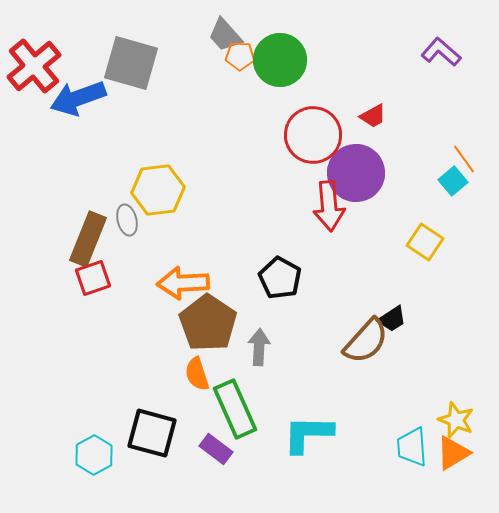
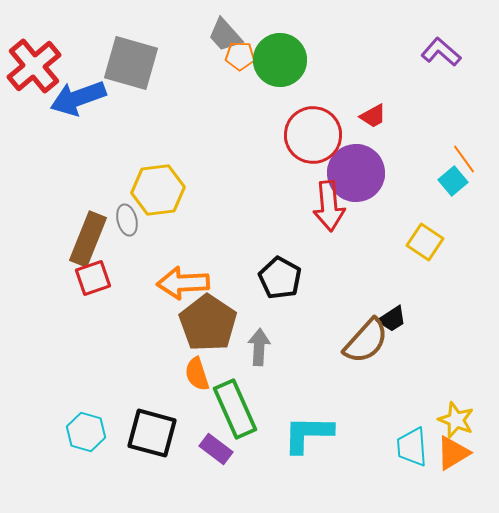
cyan hexagon: moved 8 px left, 23 px up; rotated 15 degrees counterclockwise
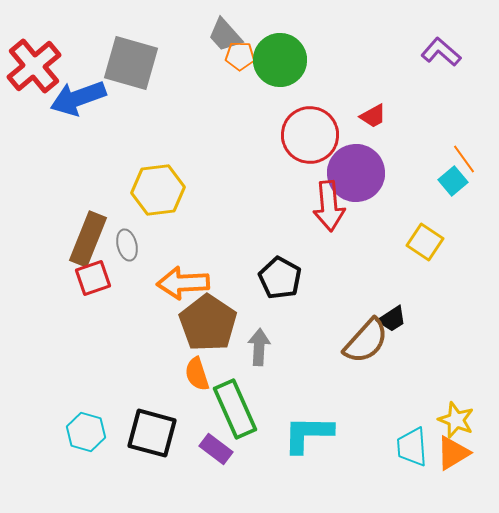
red circle: moved 3 px left
gray ellipse: moved 25 px down
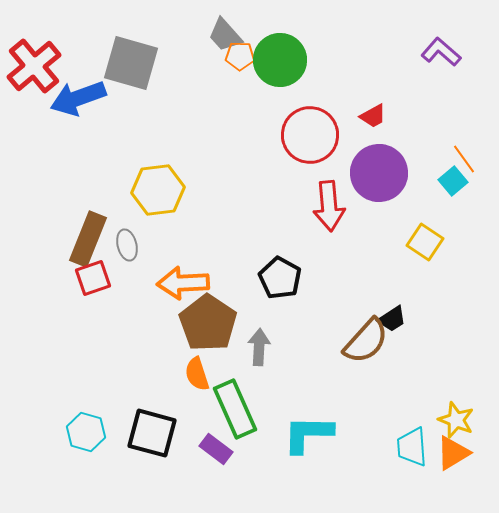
purple circle: moved 23 px right
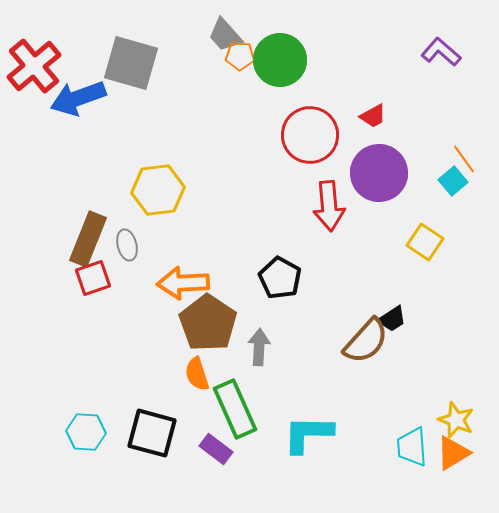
cyan hexagon: rotated 12 degrees counterclockwise
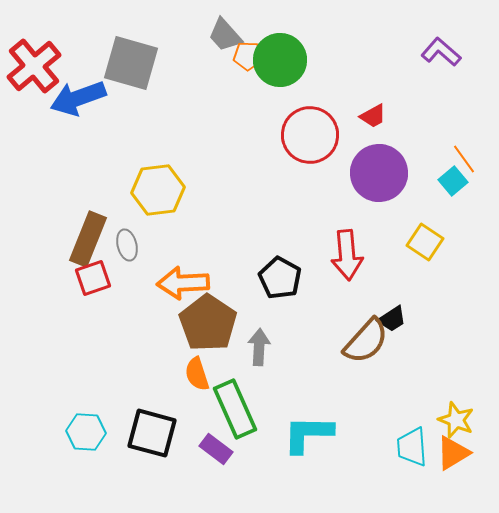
orange pentagon: moved 8 px right
red arrow: moved 18 px right, 49 px down
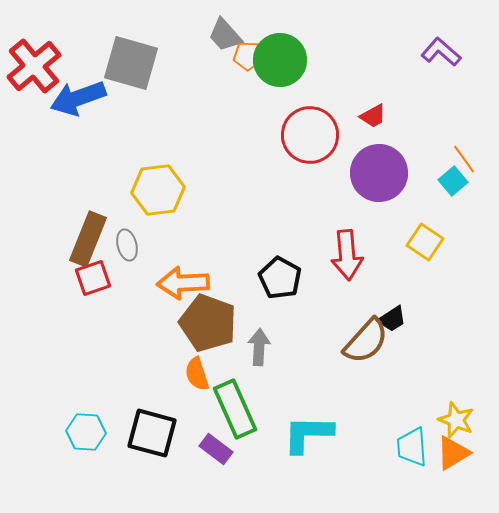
brown pentagon: rotated 14 degrees counterclockwise
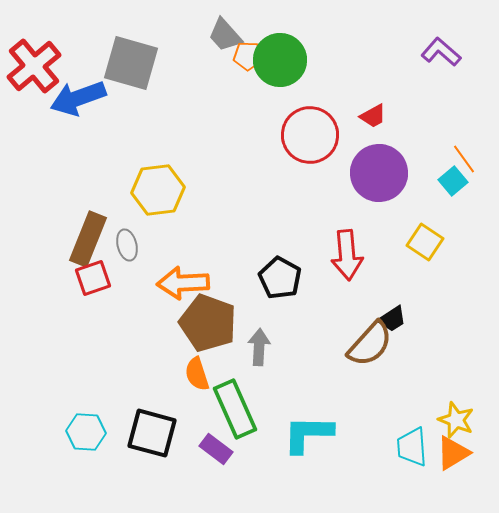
brown semicircle: moved 4 px right, 3 px down
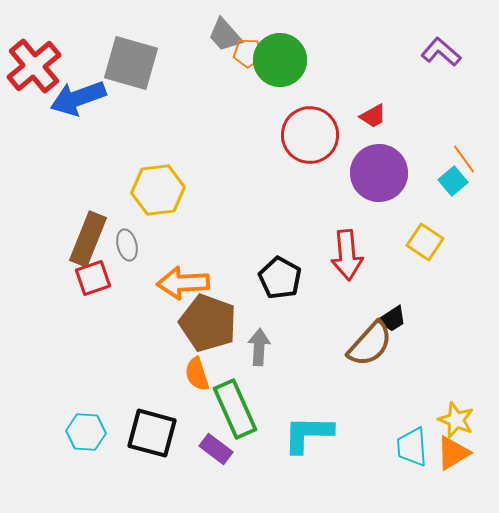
orange pentagon: moved 3 px up
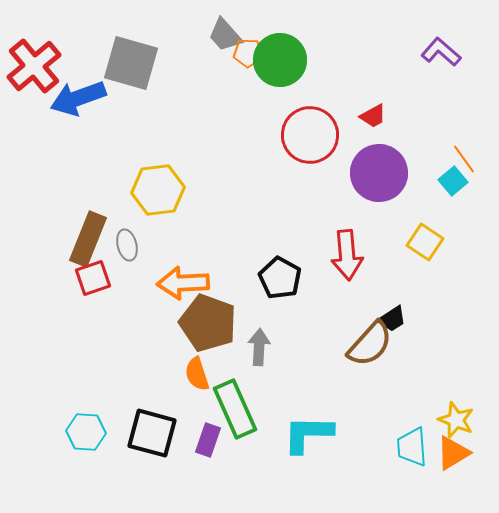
purple rectangle: moved 8 px left, 9 px up; rotated 72 degrees clockwise
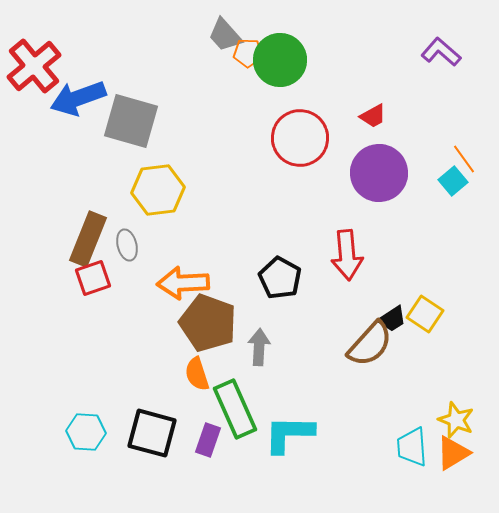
gray square: moved 58 px down
red circle: moved 10 px left, 3 px down
yellow square: moved 72 px down
cyan L-shape: moved 19 px left
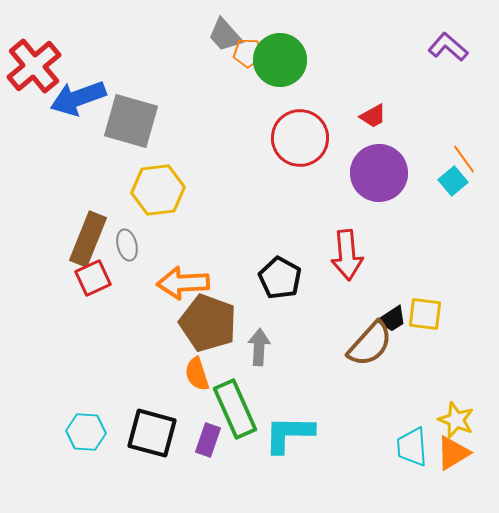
purple L-shape: moved 7 px right, 5 px up
red square: rotated 6 degrees counterclockwise
yellow square: rotated 27 degrees counterclockwise
